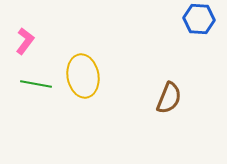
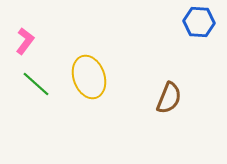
blue hexagon: moved 3 px down
yellow ellipse: moved 6 px right, 1 px down; rotated 9 degrees counterclockwise
green line: rotated 32 degrees clockwise
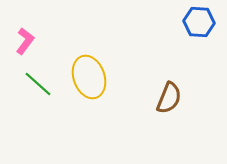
green line: moved 2 px right
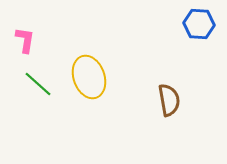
blue hexagon: moved 2 px down
pink L-shape: moved 1 px up; rotated 28 degrees counterclockwise
brown semicircle: moved 2 px down; rotated 32 degrees counterclockwise
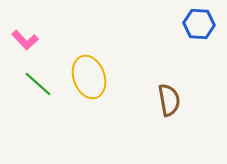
pink L-shape: rotated 128 degrees clockwise
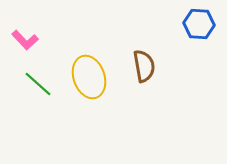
brown semicircle: moved 25 px left, 34 px up
